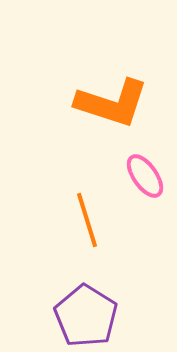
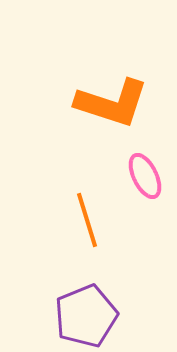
pink ellipse: rotated 9 degrees clockwise
purple pentagon: rotated 18 degrees clockwise
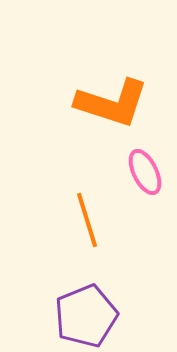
pink ellipse: moved 4 px up
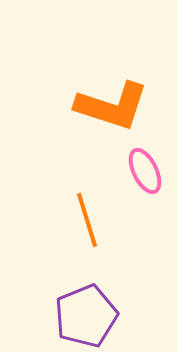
orange L-shape: moved 3 px down
pink ellipse: moved 1 px up
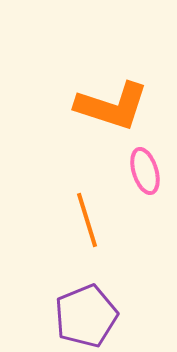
pink ellipse: rotated 9 degrees clockwise
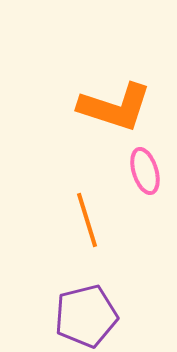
orange L-shape: moved 3 px right, 1 px down
purple pentagon: rotated 8 degrees clockwise
